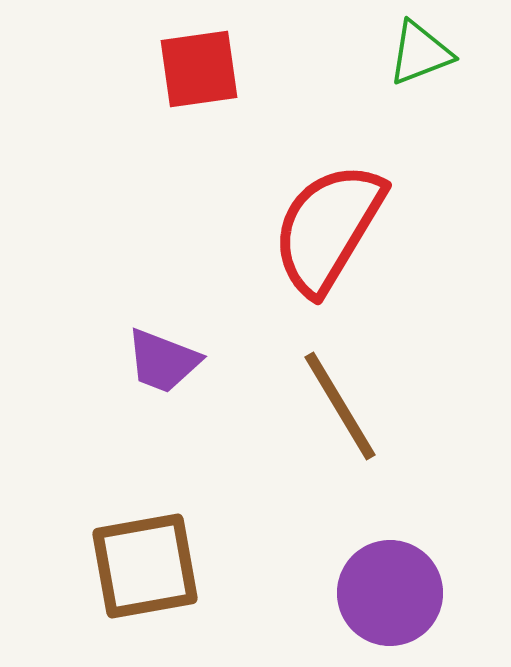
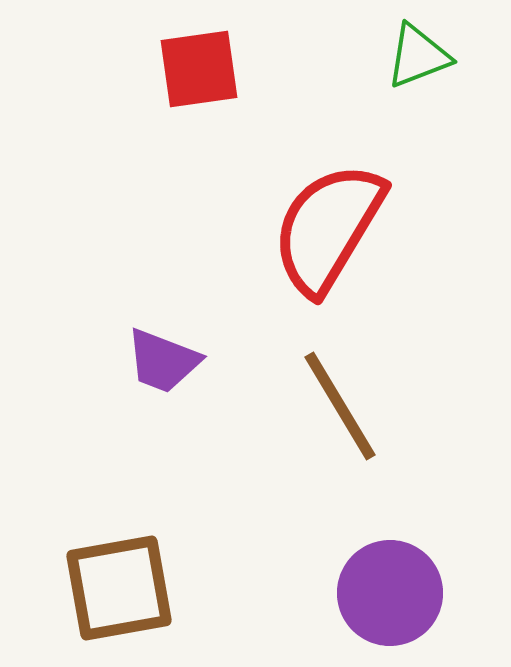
green triangle: moved 2 px left, 3 px down
brown square: moved 26 px left, 22 px down
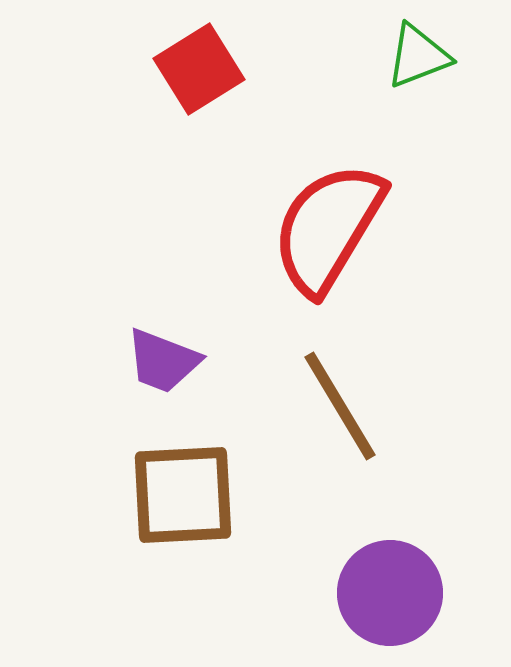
red square: rotated 24 degrees counterclockwise
brown square: moved 64 px right, 93 px up; rotated 7 degrees clockwise
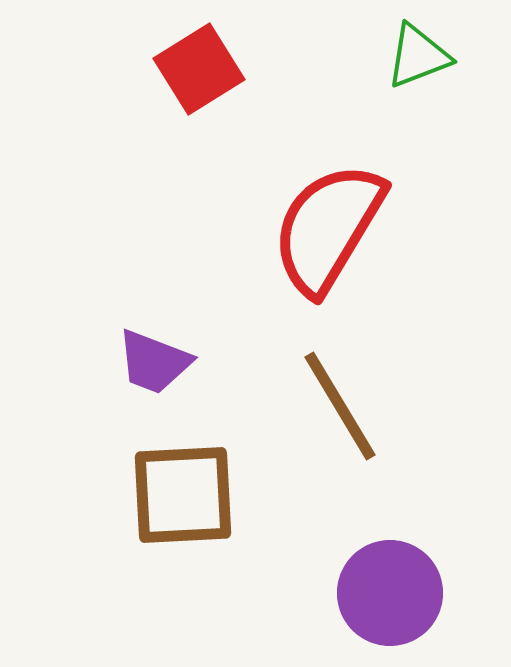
purple trapezoid: moved 9 px left, 1 px down
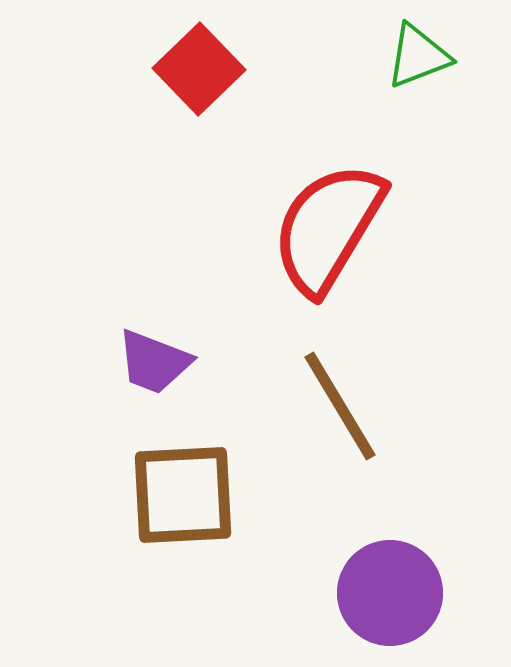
red square: rotated 12 degrees counterclockwise
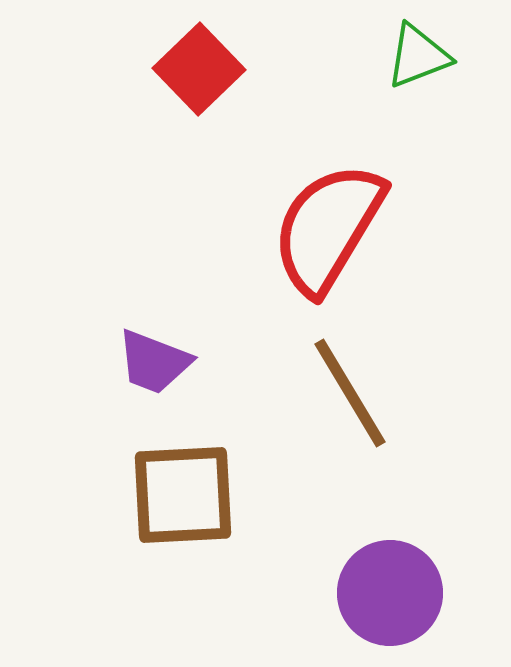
brown line: moved 10 px right, 13 px up
